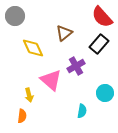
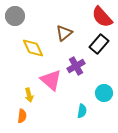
cyan circle: moved 1 px left
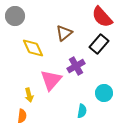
pink triangle: rotated 30 degrees clockwise
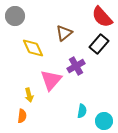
cyan circle: moved 28 px down
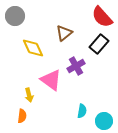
pink triangle: rotated 35 degrees counterclockwise
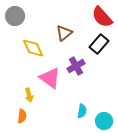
pink triangle: moved 1 px left, 2 px up
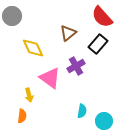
gray circle: moved 3 px left
brown triangle: moved 4 px right
black rectangle: moved 1 px left
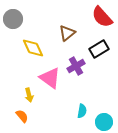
gray circle: moved 1 px right, 3 px down
brown triangle: moved 1 px left
black rectangle: moved 1 px right, 5 px down; rotated 18 degrees clockwise
orange semicircle: rotated 48 degrees counterclockwise
cyan circle: moved 1 px down
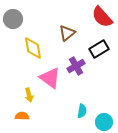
yellow diamond: rotated 15 degrees clockwise
orange semicircle: rotated 48 degrees counterclockwise
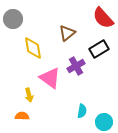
red semicircle: moved 1 px right, 1 px down
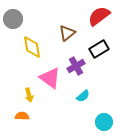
red semicircle: moved 4 px left, 2 px up; rotated 95 degrees clockwise
yellow diamond: moved 1 px left, 1 px up
cyan semicircle: moved 1 px right, 15 px up; rotated 40 degrees clockwise
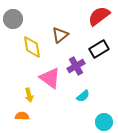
brown triangle: moved 7 px left, 2 px down
